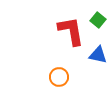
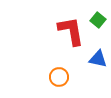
blue triangle: moved 4 px down
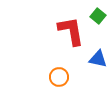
green square: moved 4 px up
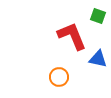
green square: rotated 21 degrees counterclockwise
red L-shape: moved 1 px right, 5 px down; rotated 12 degrees counterclockwise
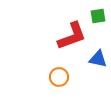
green square: rotated 28 degrees counterclockwise
red L-shape: rotated 92 degrees clockwise
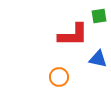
green square: moved 1 px right
red L-shape: moved 1 px right, 1 px up; rotated 20 degrees clockwise
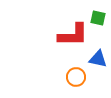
green square: moved 1 px left, 2 px down; rotated 21 degrees clockwise
orange circle: moved 17 px right
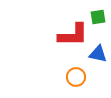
green square: moved 1 px up; rotated 21 degrees counterclockwise
blue triangle: moved 5 px up
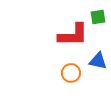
blue triangle: moved 7 px down
orange circle: moved 5 px left, 4 px up
